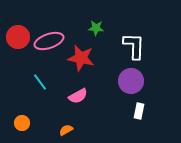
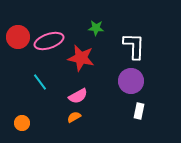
orange semicircle: moved 8 px right, 13 px up
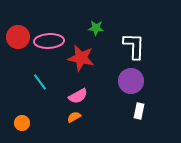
pink ellipse: rotated 16 degrees clockwise
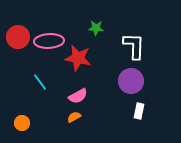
red star: moved 3 px left
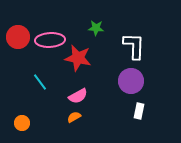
pink ellipse: moved 1 px right, 1 px up
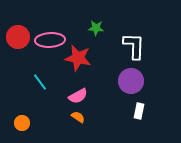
orange semicircle: moved 4 px right; rotated 64 degrees clockwise
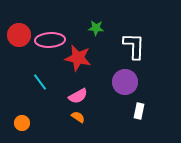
red circle: moved 1 px right, 2 px up
purple circle: moved 6 px left, 1 px down
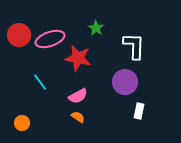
green star: rotated 28 degrees clockwise
pink ellipse: moved 1 px up; rotated 16 degrees counterclockwise
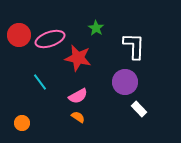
white rectangle: moved 2 px up; rotated 56 degrees counterclockwise
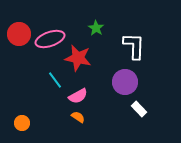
red circle: moved 1 px up
cyan line: moved 15 px right, 2 px up
